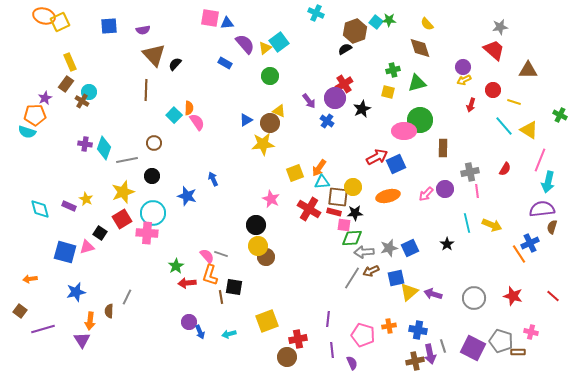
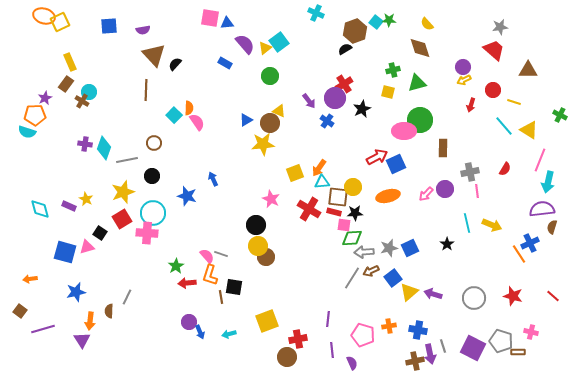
blue square at (396, 278): moved 3 px left; rotated 24 degrees counterclockwise
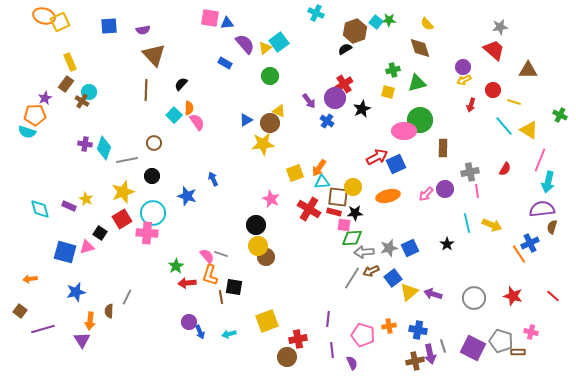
black semicircle at (175, 64): moved 6 px right, 20 px down
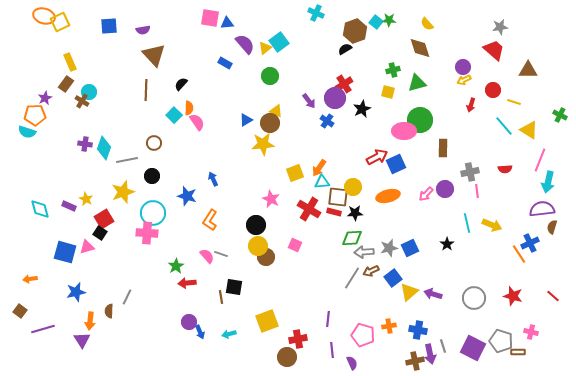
yellow triangle at (279, 111): moved 3 px left
red semicircle at (505, 169): rotated 56 degrees clockwise
red square at (122, 219): moved 18 px left
pink square at (344, 225): moved 49 px left, 20 px down; rotated 16 degrees clockwise
orange L-shape at (210, 275): moved 55 px up; rotated 15 degrees clockwise
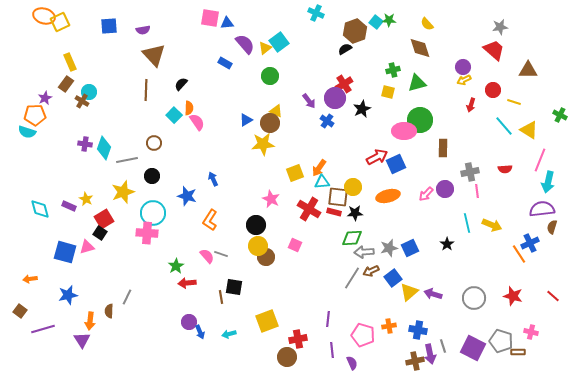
blue star at (76, 292): moved 8 px left, 3 px down
